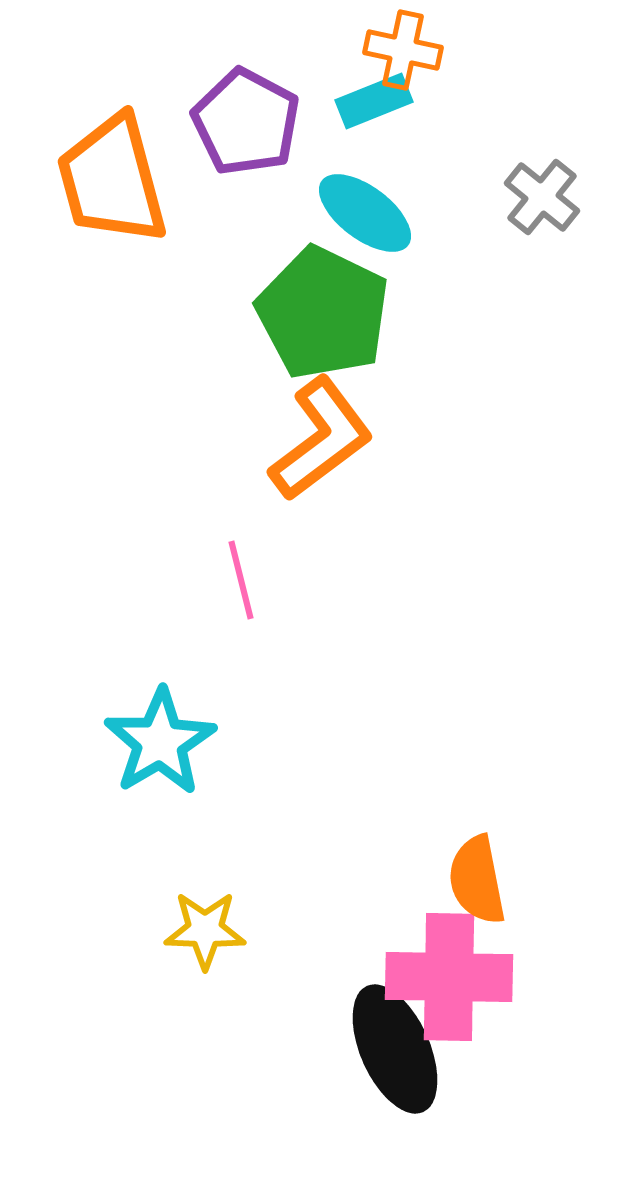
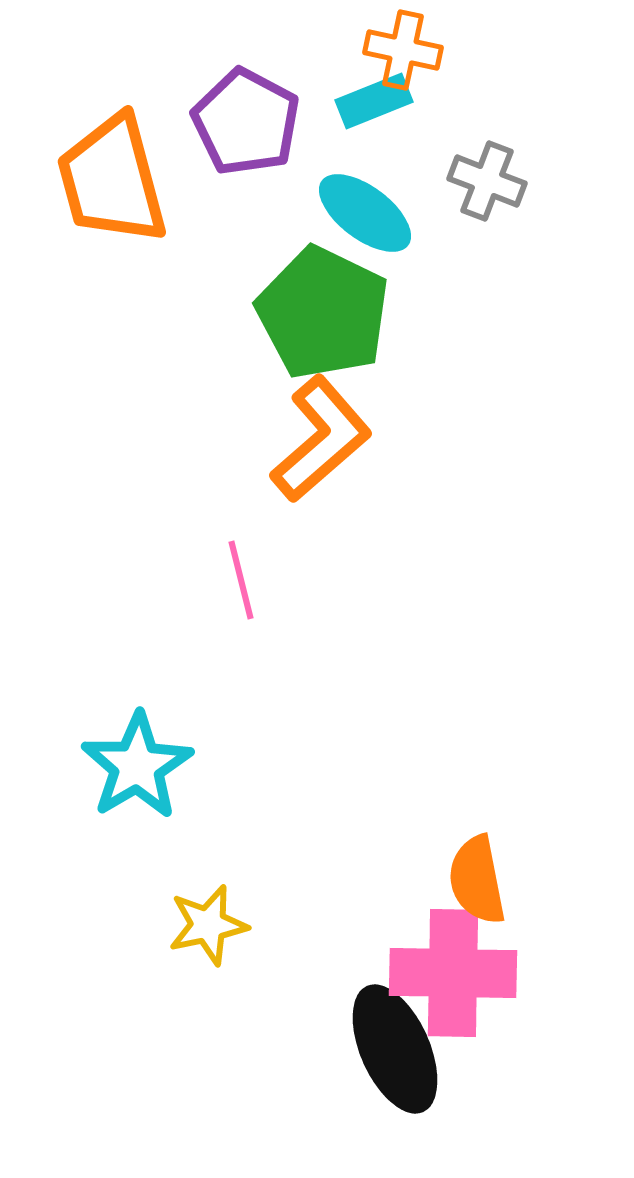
gray cross: moved 55 px left, 16 px up; rotated 18 degrees counterclockwise
orange L-shape: rotated 4 degrees counterclockwise
cyan star: moved 23 px left, 24 px down
yellow star: moved 3 px right, 5 px up; rotated 14 degrees counterclockwise
pink cross: moved 4 px right, 4 px up
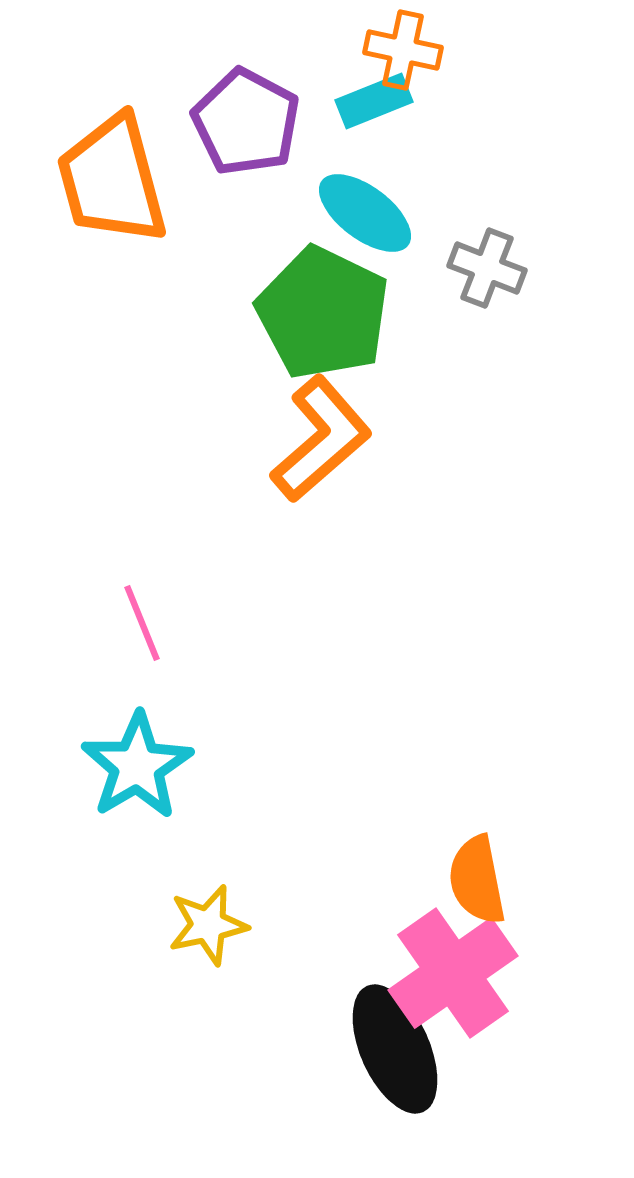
gray cross: moved 87 px down
pink line: moved 99 px left, 43 px down; rotated 8 degrees counterclockwise
pink cross: rotated 36 degrees counterclockwise
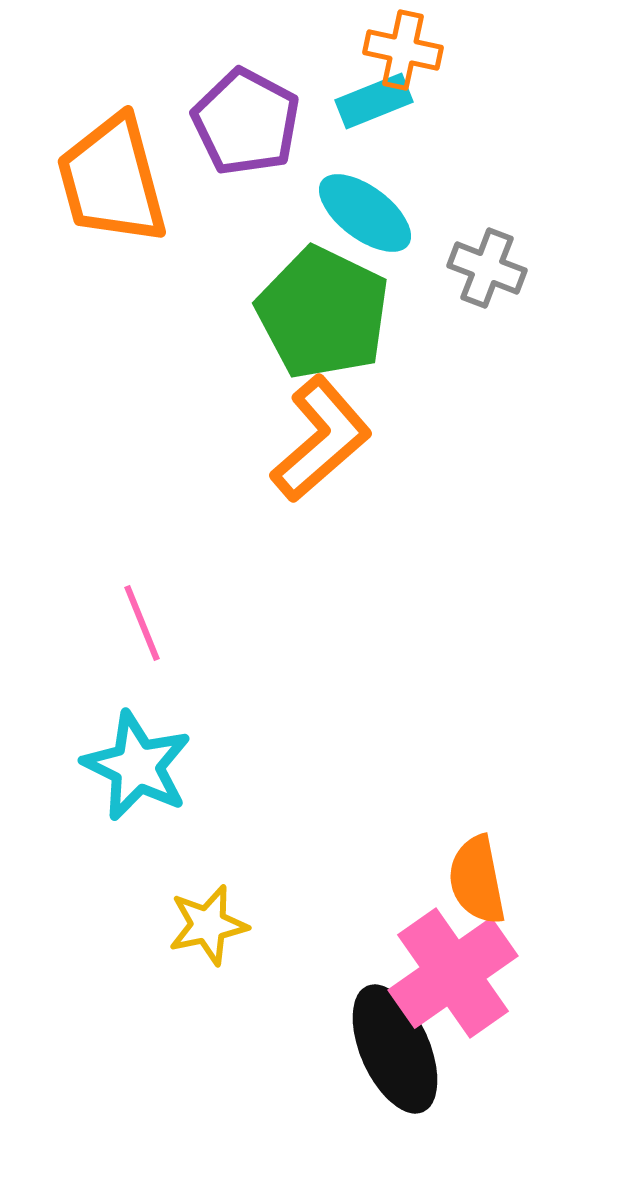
cyan star: rotated 15 degrees counterclockwise
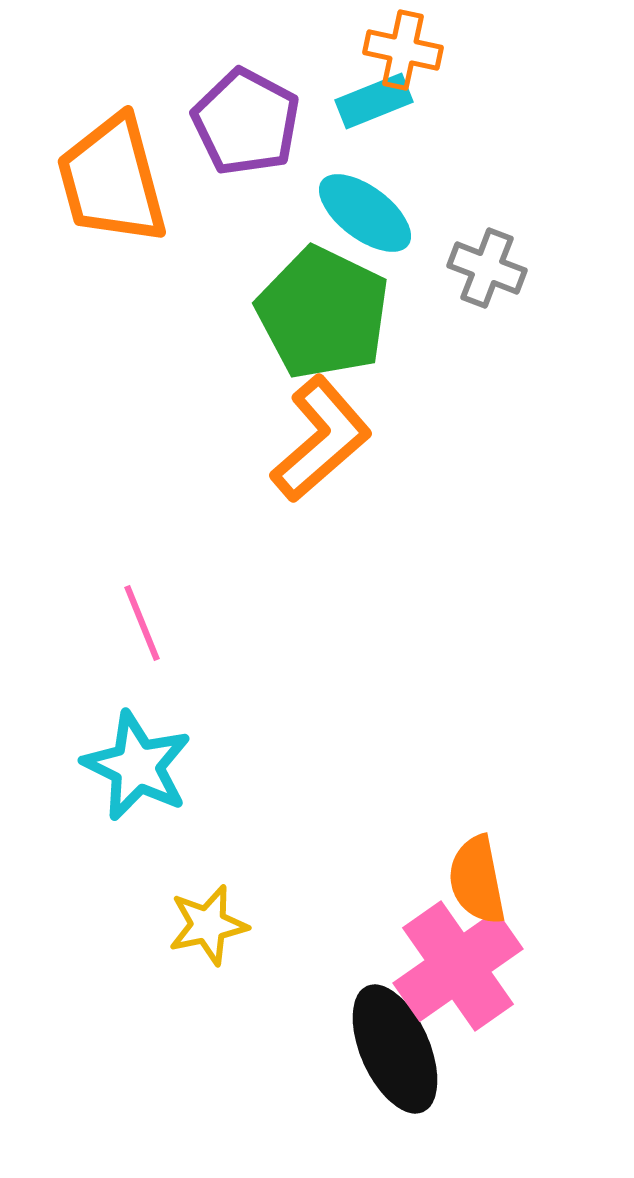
pink cross: moved 5 px right, 7 px up
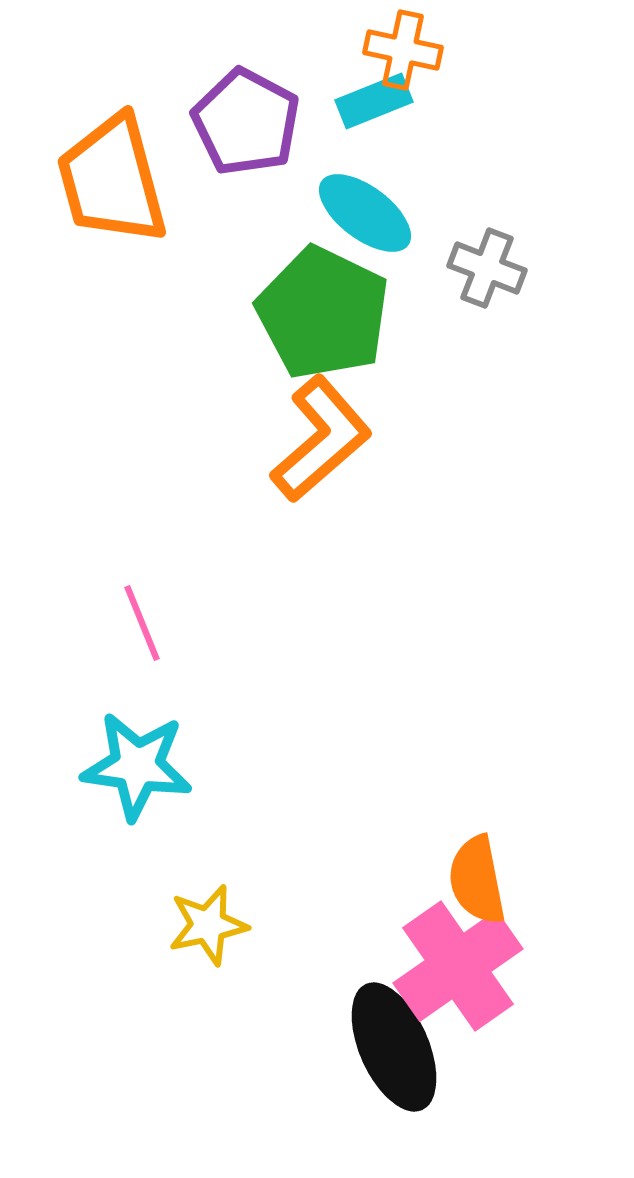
cyan star: rotated 18 degrees counterclockwise
black ellipse: moved 1 px left, 2 px up
